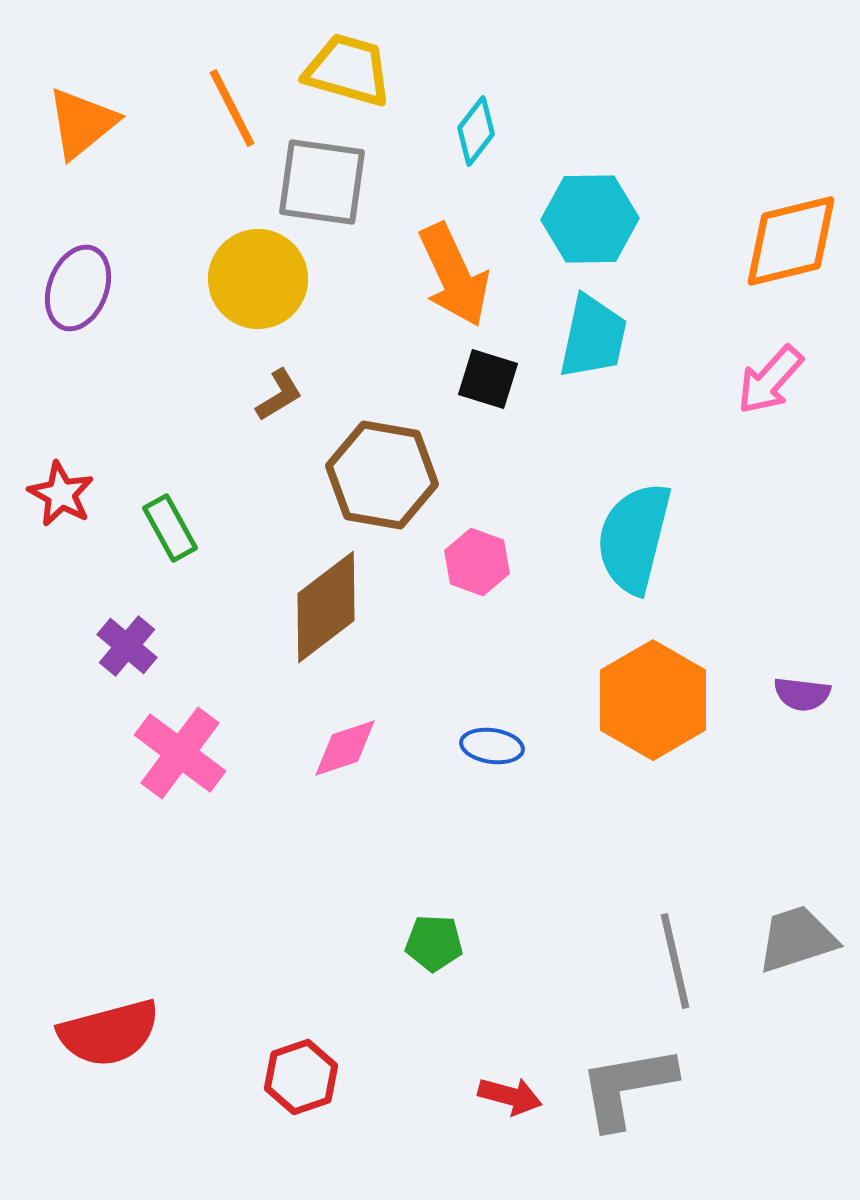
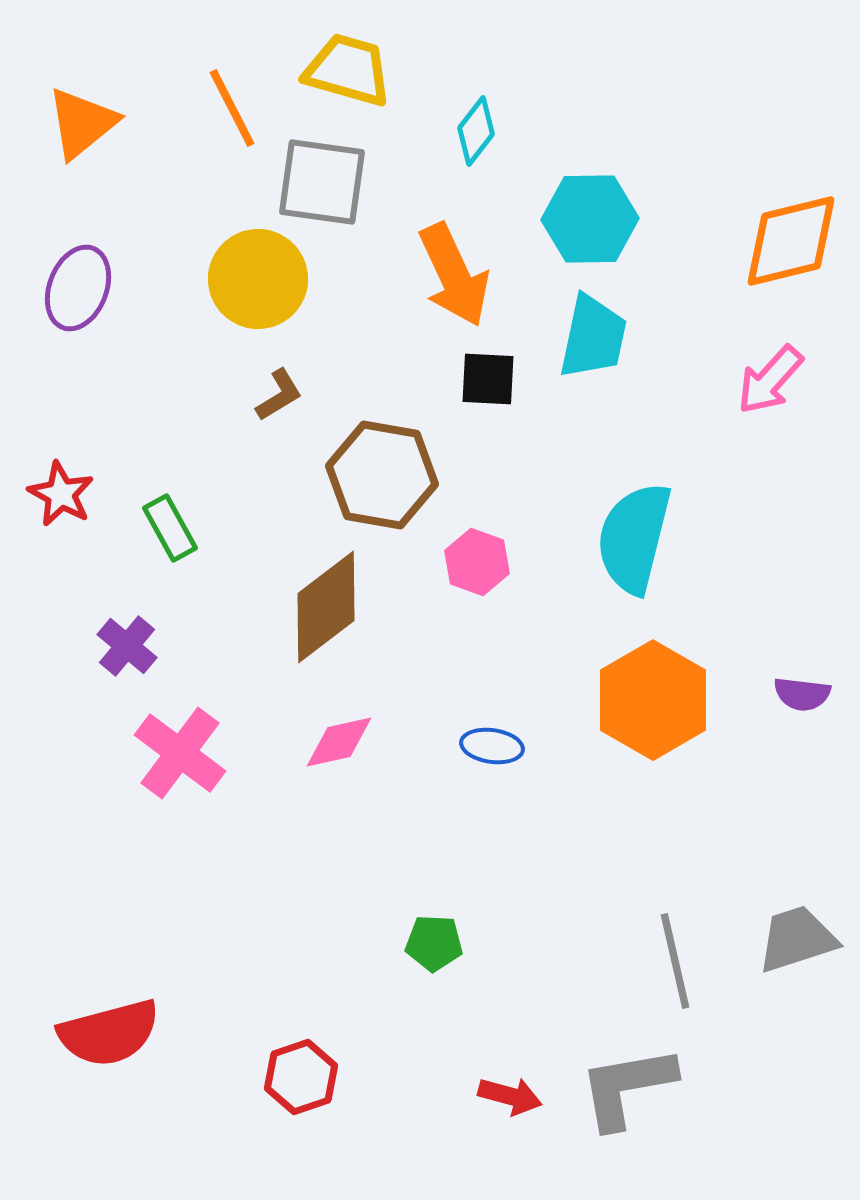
black square: rotated 14 degrees counterclockwise
pink diamond: moved 6 px left, 6 px up; rotated 6 degrees clockwise
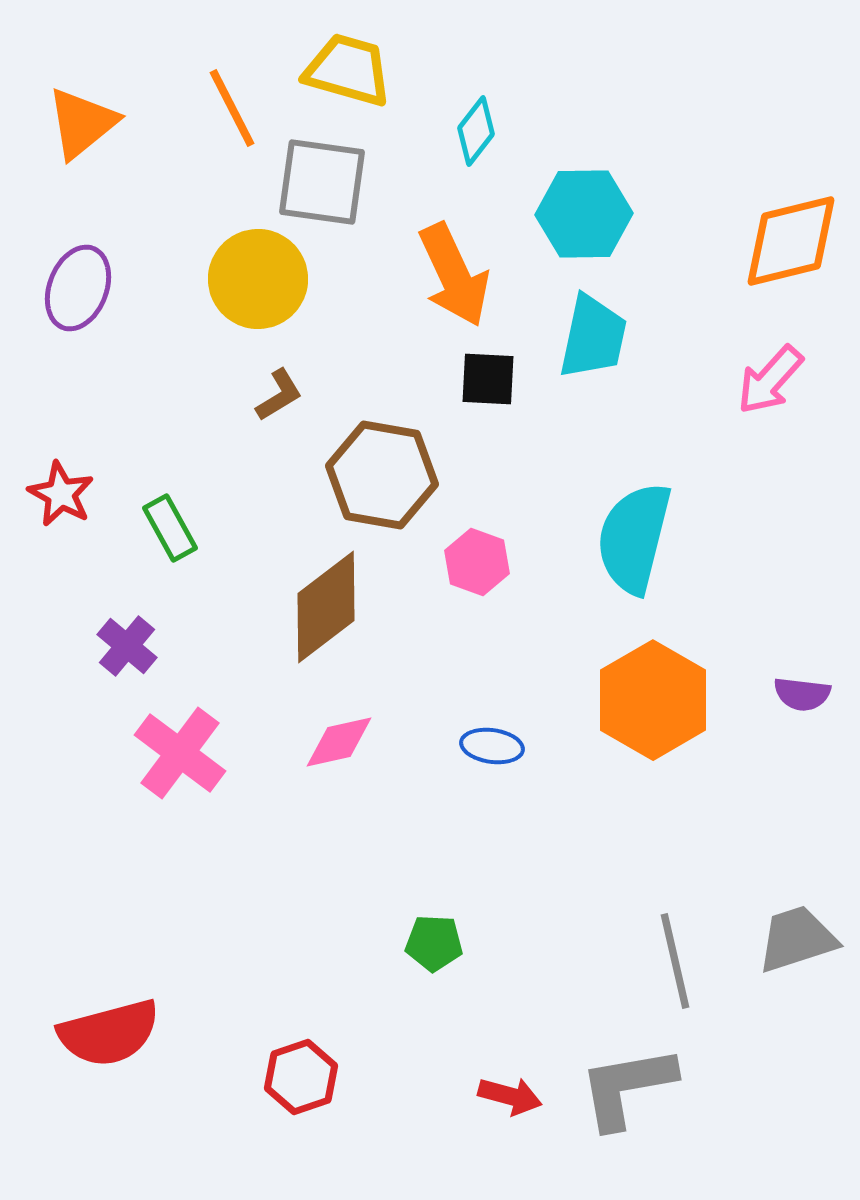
cyan hexagon: moved 6 px left, 5 px up
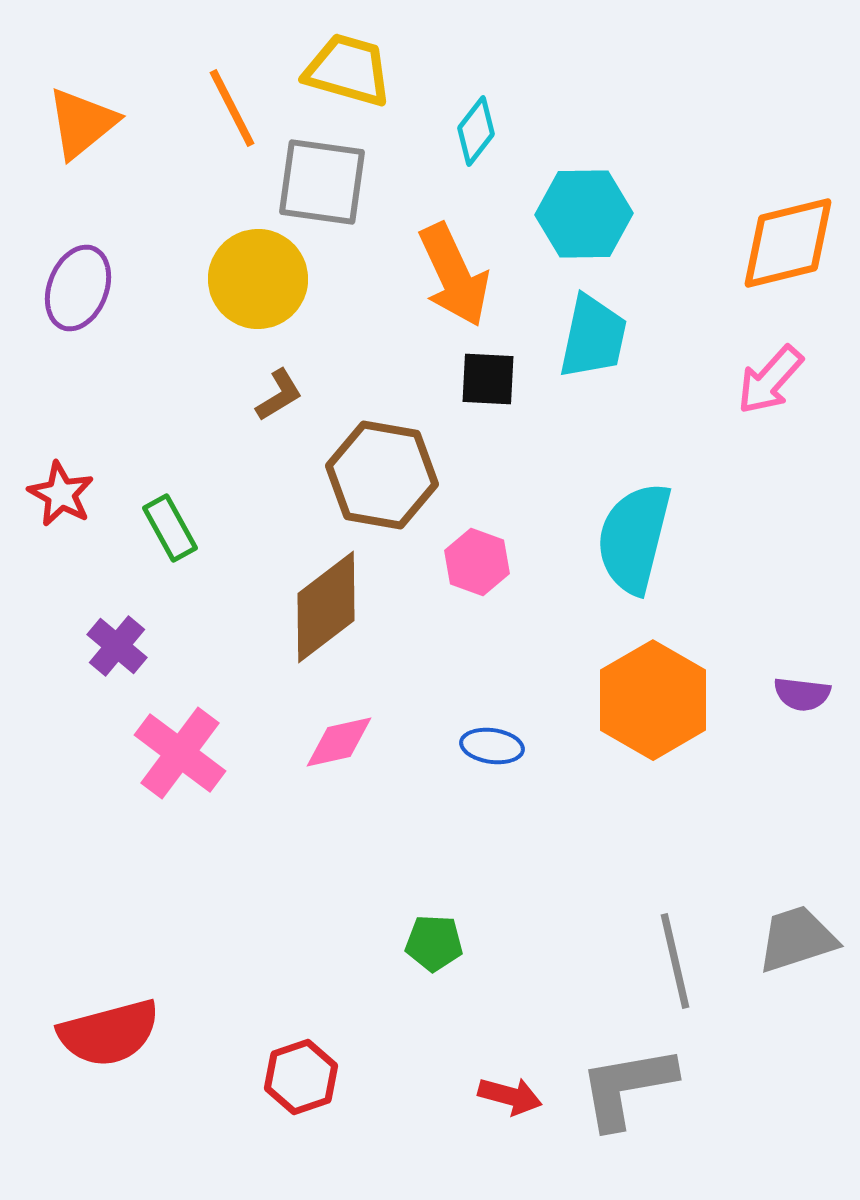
orange diamond: moved 3 px left, 2 px down
purple cross: moved 10 px left
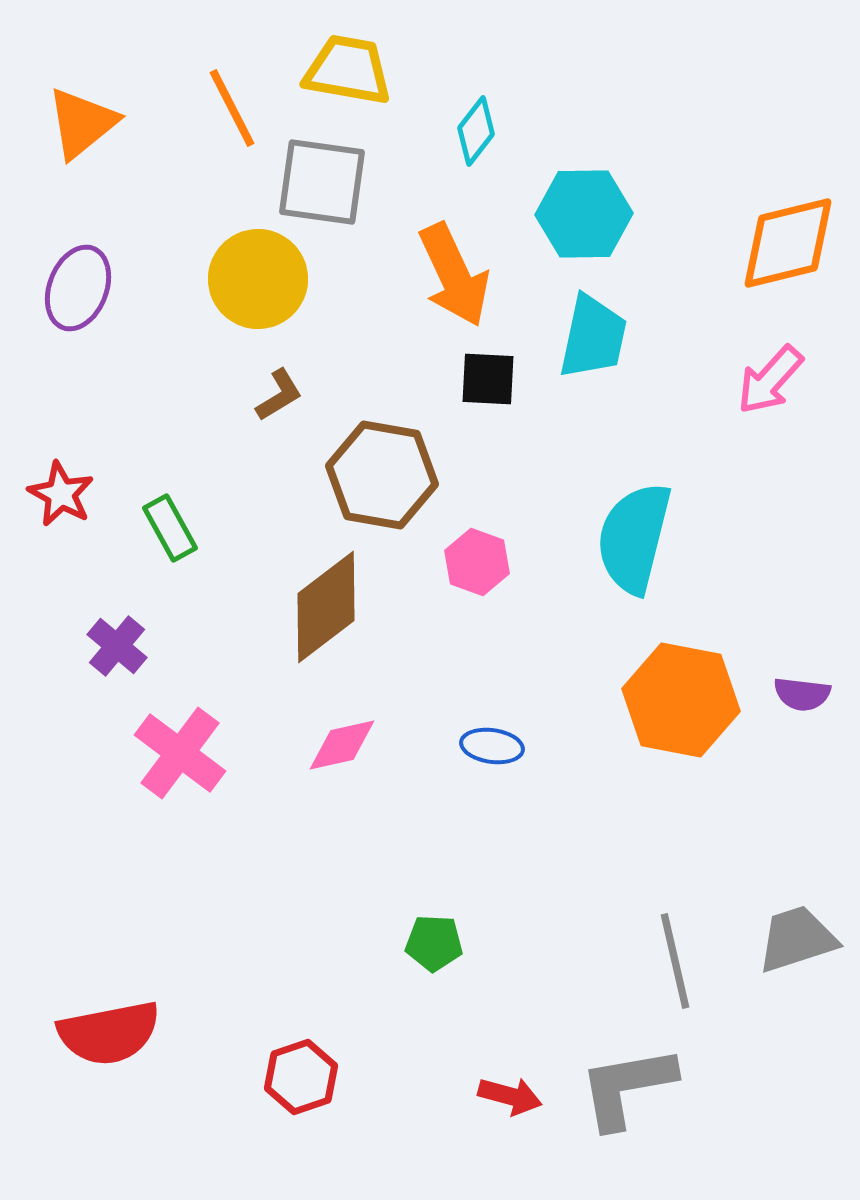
yellow trapezoid: rotated 6 degrees counterclockwise
orange hexagon: moved 28 px right; rotated 19 degrees counterclockwise
pink diamond: moved 3 px right, 3 px down
red semicircle: rotated 4 degrees clockwise
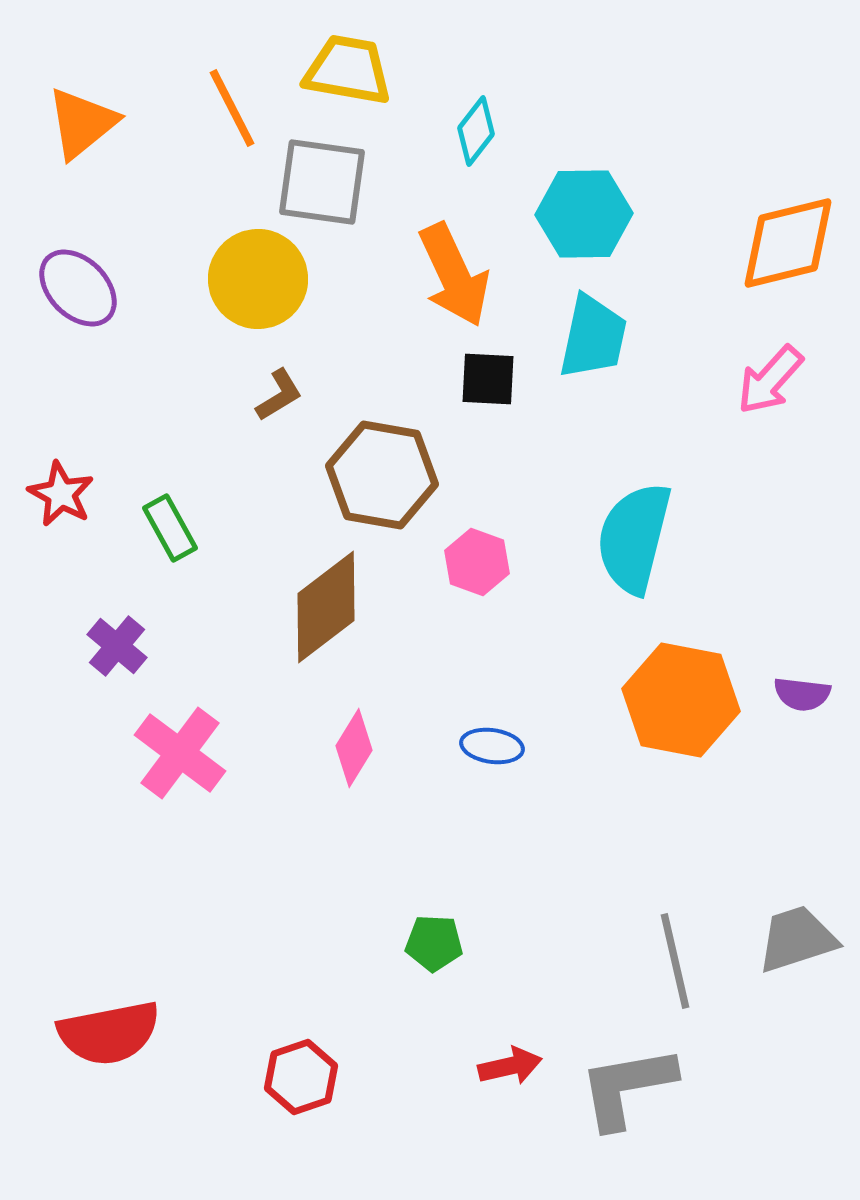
purple ellipse: rotated 66 degrees counterclockwise
pink diamond: moved 12 px right, 3 px down; rotated 46 degrees counterclockwise
red arrow: moved 30 px up; rotated 28 degrees counterclockwise
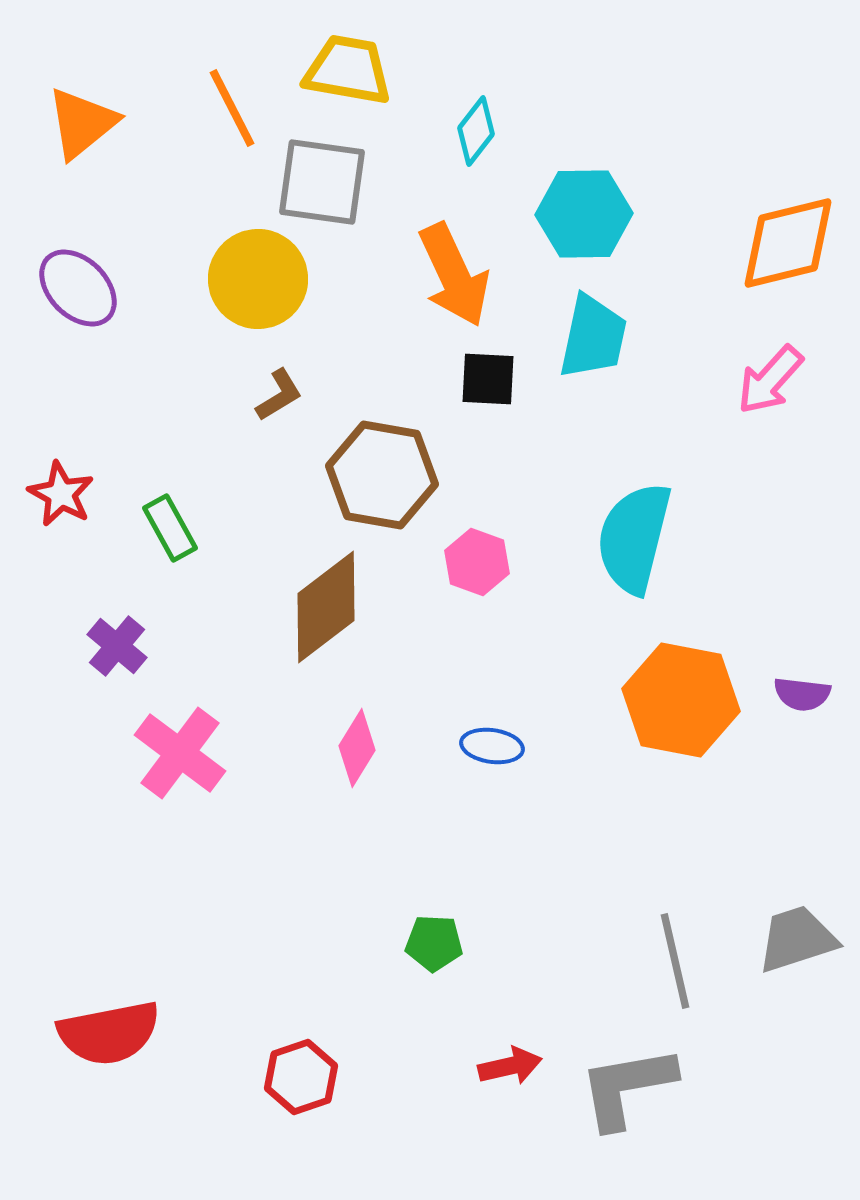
pink diamond: moved 3 px right
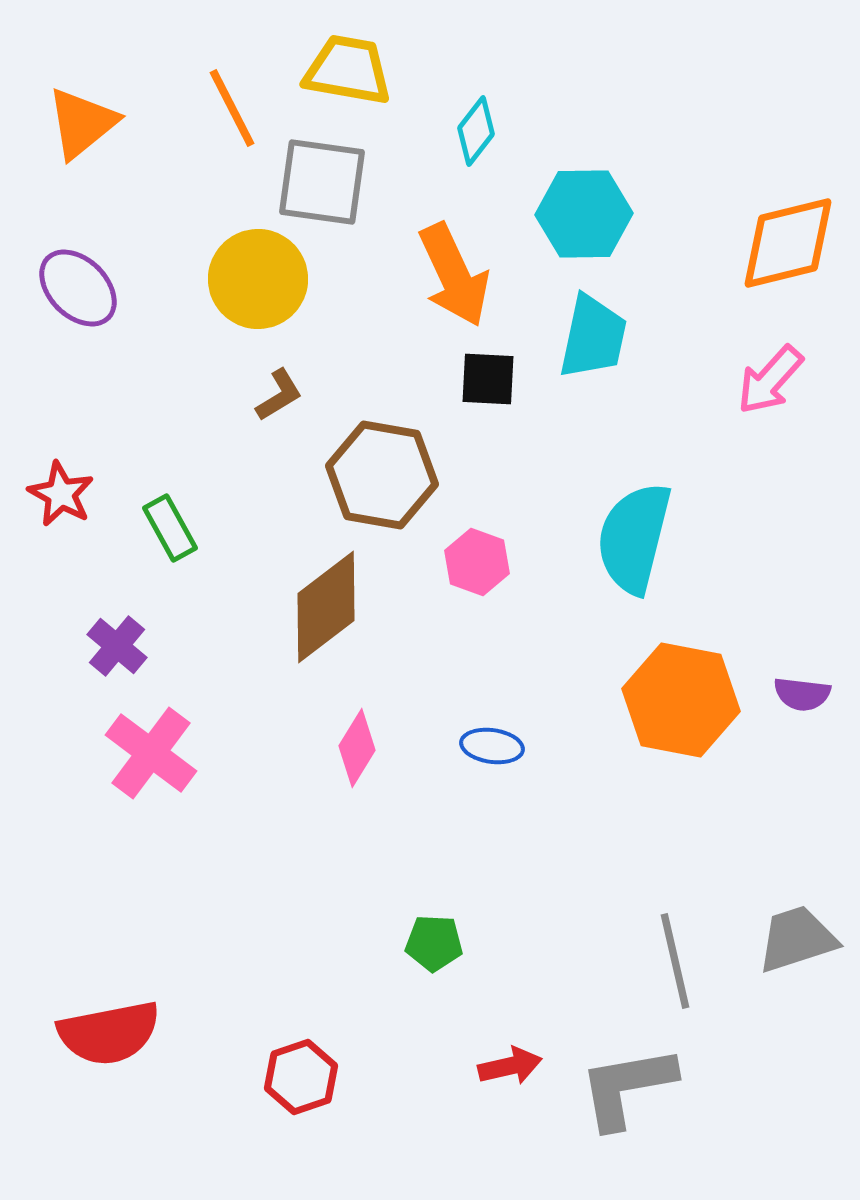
pink cross: moved 29 px left
